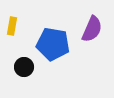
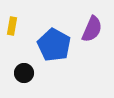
blue pentagon: moved 1 px right, 1 px down; rotated 20 degrees clockwise
black circle: moved 6 px down
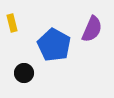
yellow rectangle: moved 3 px up; rotated 24 degrees counterclockwise
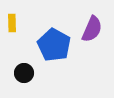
yellow rectangle: rotated 12 degrees clockwise
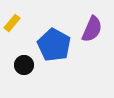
yellow rectangle: rotated 42 degrees clockwise
black circle: moved 8 px up
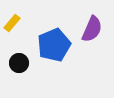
blue pentagon: rotated 20 degrees clockwise
black circle: moved 5 px left, 2 px up
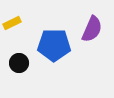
yellow rectangle: rotated 24 degrees clockwise
blue pentagon: rotated 24 degrees clockwise
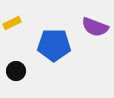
purple semicircle: moved 3 px right, 2 px up; rotated 88 degrees clockwise
black circle: moved 3 px left, 8 px down
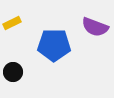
black circle: moved 3 px left, 1 px down
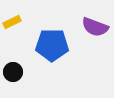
yellow rectangle: moved 1 px up
blue pentagon: moved 2 px left
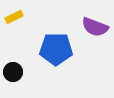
yellow rectangle: moved 2 px right, 5 px up
blue pentagon: moved 4 px right, 4 px down
